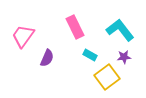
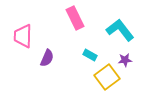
pink rectangle: moved 9 px up
pink trapezoid: rotated 35 degrees counterclockwise
purple star: moved 1 px right, 3 px down
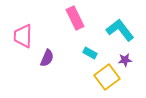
cyan rectangle: moved 2 px up
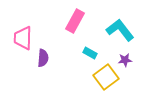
pink rectangle: moved 3 px down; rotated 55 degrees clockwise
pink trapezoid: moved 2 px down
purple semicircle: moved 4 px left; rotated 18 degrees counterclockwise
yellow square: moved 1 px left
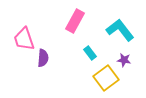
pink trapezoid: moved 1 px right, 1 px down; rotated 20 degrees counterclockwise
cyan rectangle: rotated 24 degrees clockwise
purple star: moved 1 px left; rotated 16 degrees clockwise
yellow square: moved 1 px down
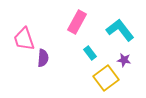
pink rectangle: moved 2 px right, 1 px down
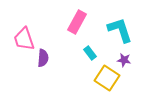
cyan L-shape: rotated 20 degrees clockwise
yellow square: moved 1 px right; rotated 20 degrees counterclockwise
